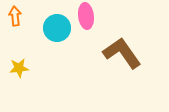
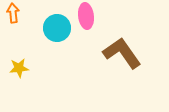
orange arrow: moved 2 px left, 3 px up
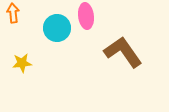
brown L-shape: moved 1 px right, 1 px up
yellow star: moved 3 px right, 5 px up
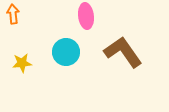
orange arrow: moved 1 px down
cyan circle: moved 9 px right, 24 px down
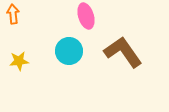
pink ellipse: rotated 10 degrees counterclockwise
cyan circle: moved 3 px right, 1 px up
yellow star: moved 3 px left, 2 px up
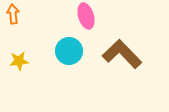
brown L-shape: moved 1 px left, 2 px down; rotated 9 degrees counterclockwise
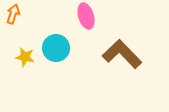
orange arrow: rotated 24 degrees clockwise
cyan circle: moved 13 px left, 3 px up
yellow star: moved 6 px right, 4 px up; rotated 18 degrees clockwise
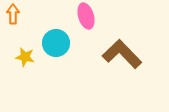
orange arrow: rotated 18 degrees counterclockwise
cyan circle: moved 5 px up
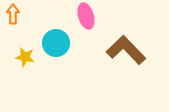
brown L-shape: moved 4 px right, 4 px up
